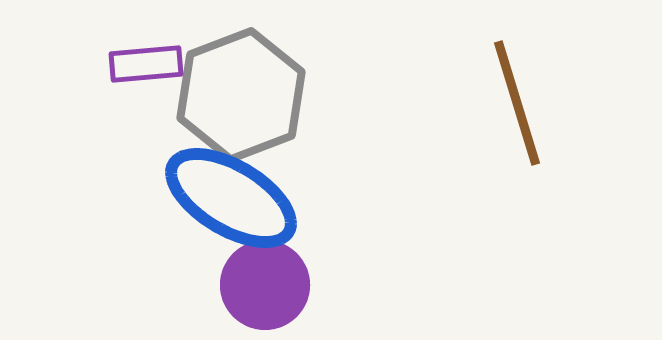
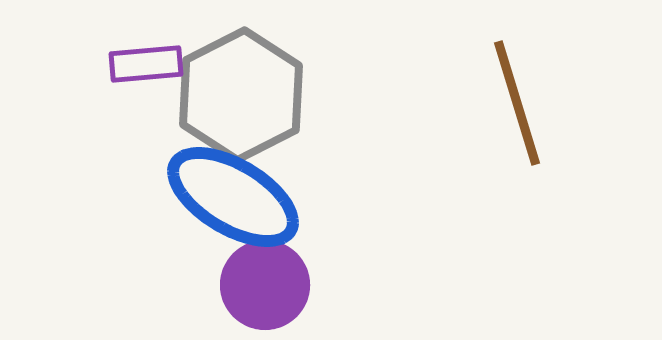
gray hexagon: rotated 6 degrees counterclockwise
blue ellipse: moved 2 px right, 1 px up
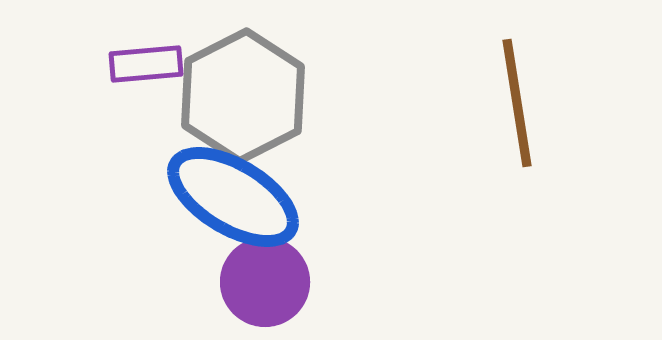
gray hexagon: moved 2 px right, 1 px down
brown line: rotated 8 degrees clockwise
purple circle: moved 3 px up
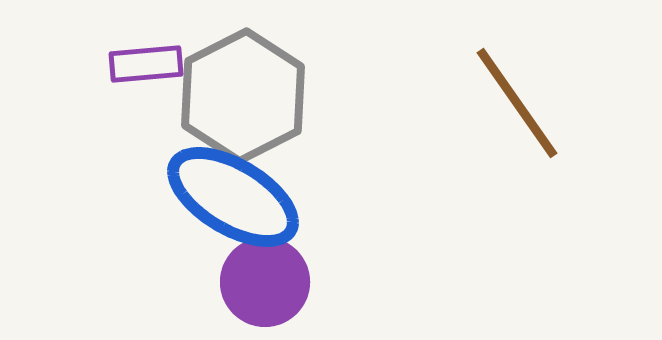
brown line: rotated 26 degrees counterclockwise
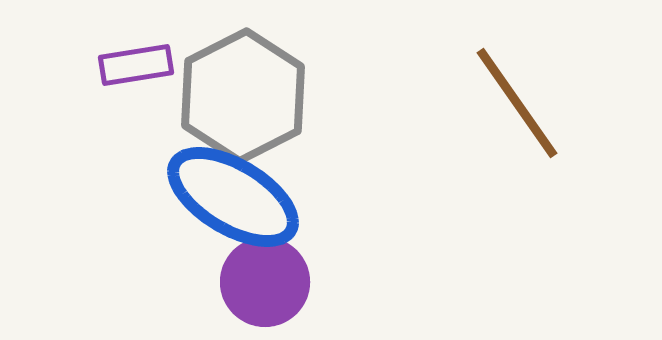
purple rectangle: moved 10 px left, 1 px down; rotated 4 degrees counterclockwise
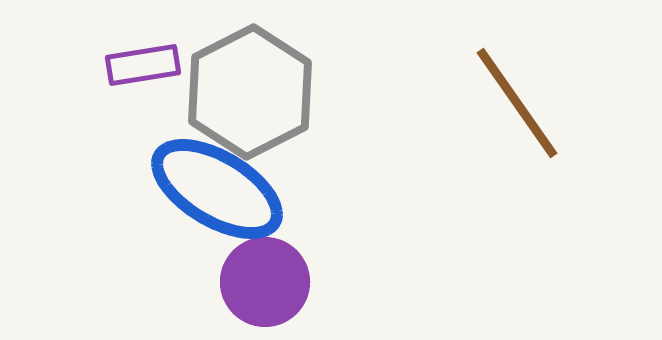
purple rectangle: moved 7 px right
gray hexagon: moved 7 px right, 4 px up
blue ellipse: moved 16 px left, 8 px up
